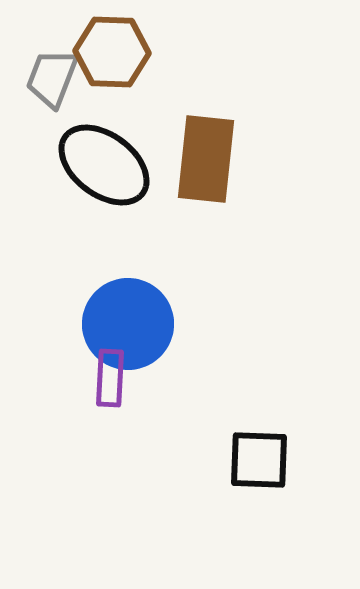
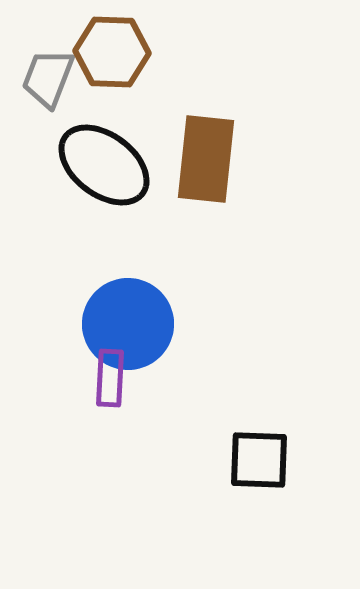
gray trapezoid: moved 4 px left
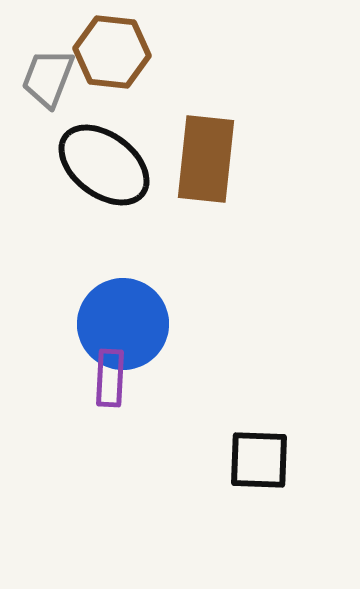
brown hexagon: rotated 4 degrees clockwise
blue circle: moved 5 px left
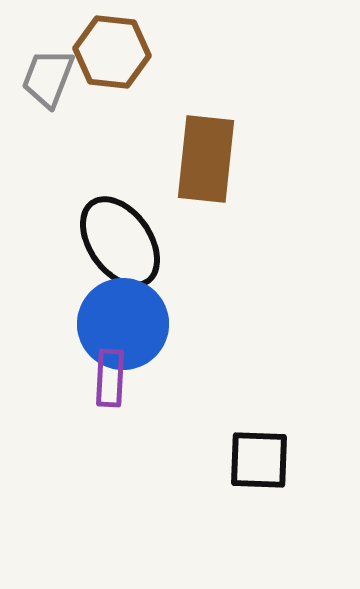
black ellipse: moved 16 px right, 77 px down; rotated 18 degrees clockwise
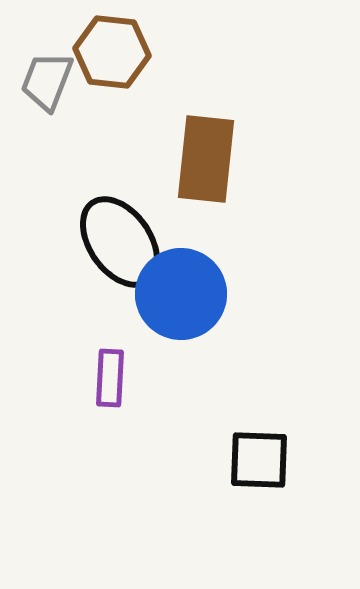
gray trapezoid: moved 1 px left, 3 px down
blue circle: moved 58 px right, 30 px up
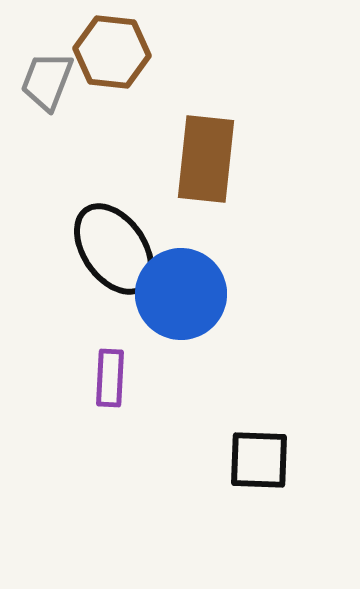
black ellipse: moved 6 px left, 7 px down
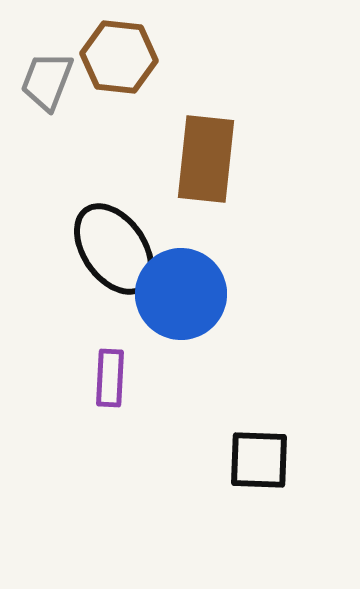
brown hexagon: moved 7 px right, 5 px down
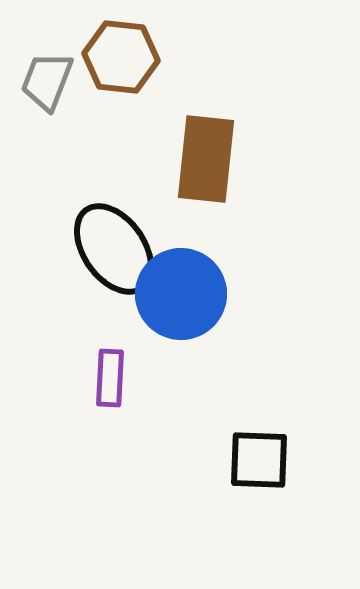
brown hexagon: moved 2 px right
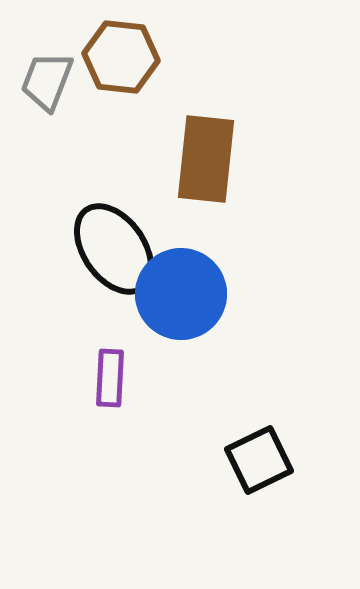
black square: rotated 28 degrees counterclockwise
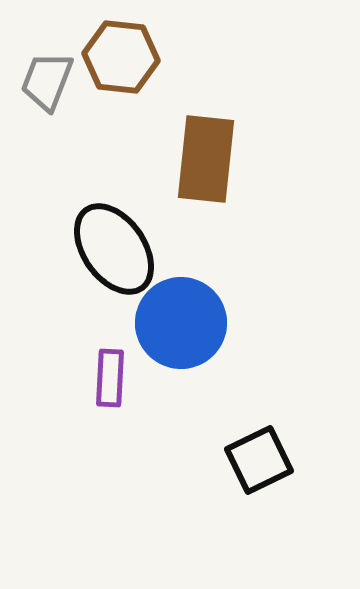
blue circle: moved 29 px down
